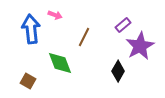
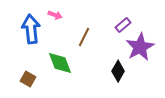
purple star: moved 1 px down
brown square: moved 2 px up
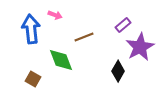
brown line: rotated 42 degrees clockwise
green diamond: moved 1 px right, 3 px up
brown square: moved 5 px right
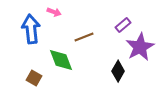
pink arrow: moved 1 px left, 3 px up
brown square: moved 1 px right, 1 px up
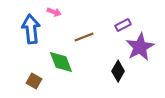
purple rectangle: rotated 14 degrees clockwise
green diamond: moved 2 px down
brown square: moved 3 px down
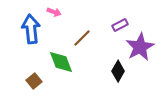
purple rectangle: moved 3 px left
brown line: moved 2 px left, 1 px down; rotated 24 degrees counterclockwise
brown square: rotated 21 degrees clockwise
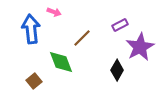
black diamond: moved 1 px left, 1 px up
